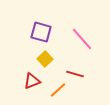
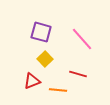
red line: moved 3 px right
orange line: rotated 48 degrees clockwise
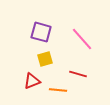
yellow square: rotated 28 degrees clockwise
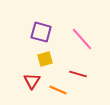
red triangle: rotated 36 degrees counterclockwise
orange line: rotated 18 degrees clockwise
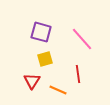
red line: rotated 66 degrees clockwise
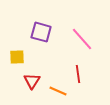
yellow square: moved 28 px left, 2 px up; rotated 14 degrees clockwise
orange line: moved 1 px down
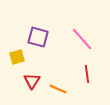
purple square: moved 3 px left, 5 px down
yellow square: rotated 14 degrees counterclockwise
red line: moved 9 px right
orange line: moved 2 px up
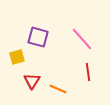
red line: moved 1 px right, 2 px up
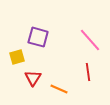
pink line: moved 8 px right, 1 px down
red triangle: moved 1 px right, 3 px up
orange line: moved 1 px right
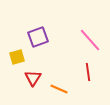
purple square: rotated 35 degrees counterclockwise
